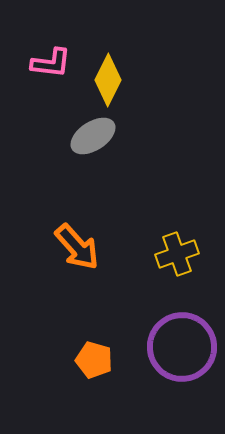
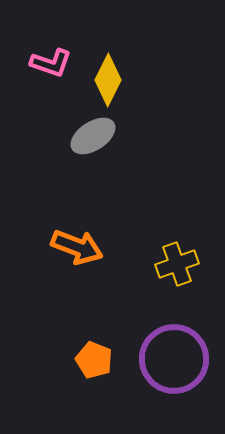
pink L-shape: rotated 12 degrees clockwise
orange arrow: rotated 27 degrees counterclockwise
yellow cross: moved 10 px down
purple circle: moved 8 px left, 12 px down
orange pentagon: rotated 6 degrees clockwise
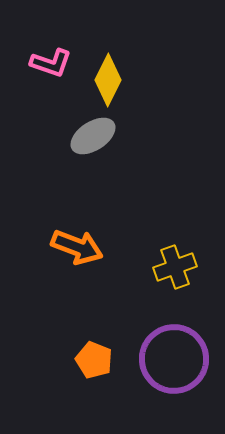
yellow cross: moved 2 px left, 3 px down
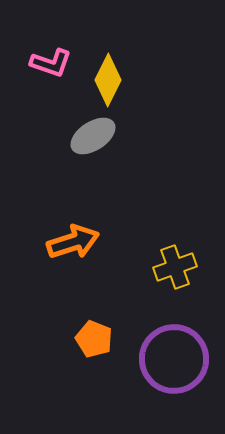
orange arrow: moved 4 px left, 5 px up; rotated 39 degrees counterclockwise
orange pentagon: moved 21 px up
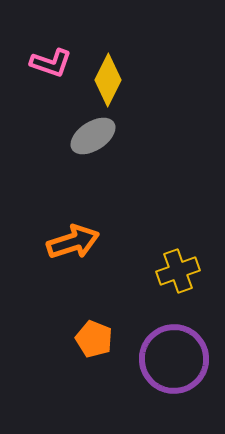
yellow cross: moved 3 px right, 4 px down
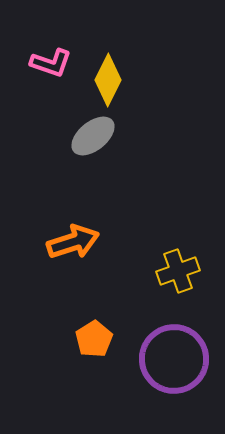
gray ellipse: rotated 6 degrees counterclockwise
orange pentagon: rotated 18 degrees clockwise
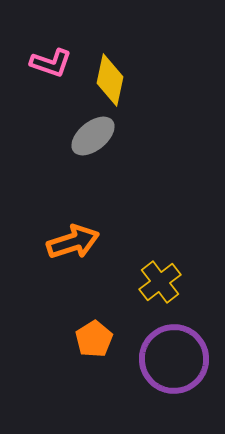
yellow diamond: moved 2 px right; rotated 15 degrees counterclockwise
yellow cross: moved 18 px left, 11 px down; rotated 18 degrees counterclockwise
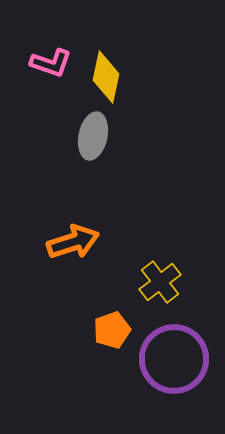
yellow diamond: moved 4 px left, 3 px up
gray ellipse: rotated 39 degrees counterclockwise
orange pentagon: moved 18 px right, 9 px up; rotated 12 degrees clockwise
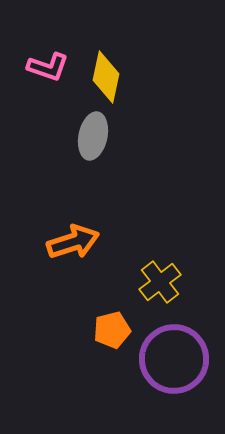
pink L-shape: moved 3 px left, 4 px down
orange pentagon: rotated 6 degrees clockwise
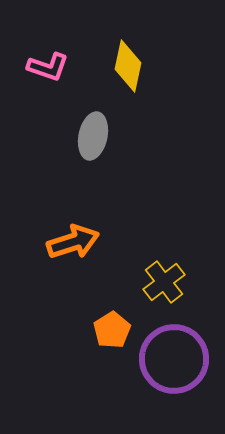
yellow diamond: moved 22 px right, 11 px up
yellow cross: moved 4 px right
orange pentagon: rotated 18 degrees counterclockwise
